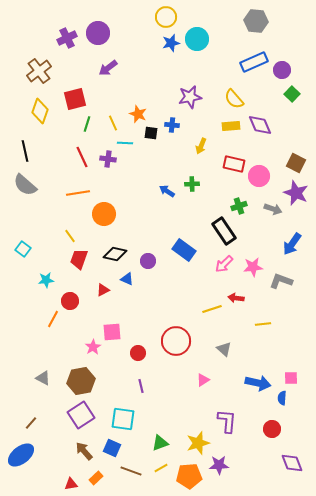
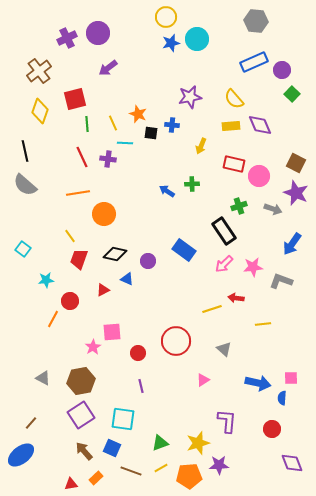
green line at (87, 124): rotated 21 degrees counterclockwise
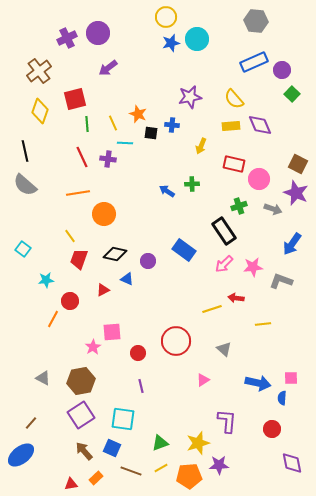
brown square at (296, 163): moved 2 px right, 1 px down
pink circle at (259, 176): moved 3 px down
purple diamond at (292, 463): rotated 10 degrees clockwise
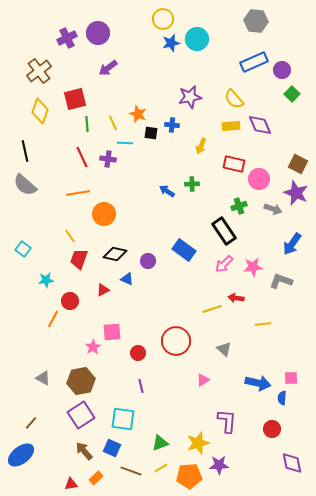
yellow circle at (166, 17): moved 3 px left, 2 px down
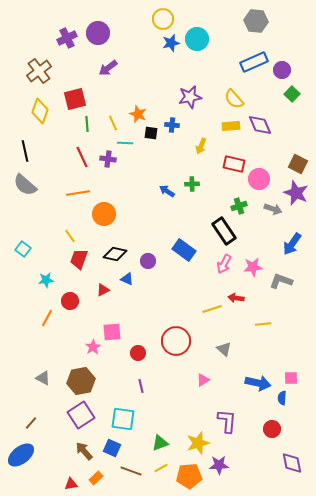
pink arrow at (224, 264): rotated 18 degrees counterclockwise
orange line at (53, 319): moved 6 px left, 1 px up
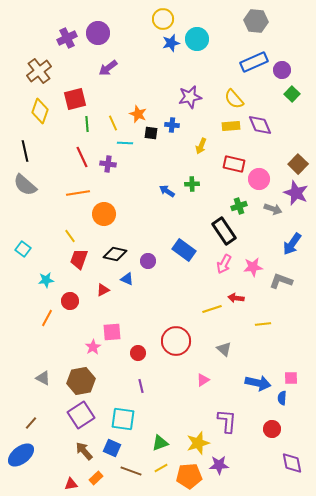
purple cross at (108, 159): moved 5 px down
brown square at (298, 164): rotated 18 degrees clockwise
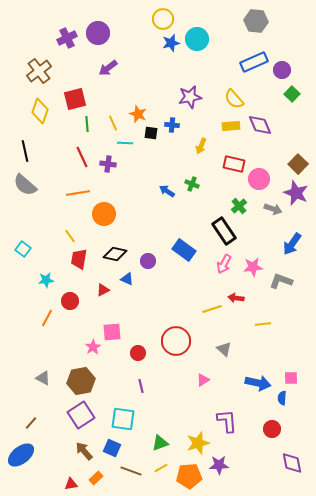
green cross at (192, 184): rotated 24 degrees clockwise
green cross at (239, 206): rotated 21 degrees counterclockwise
red trapezoid at (79, 259): rotated 10 degrees counterclockwise
purple L-shape at (227, 421): rotated 10 degrees counterclockwise
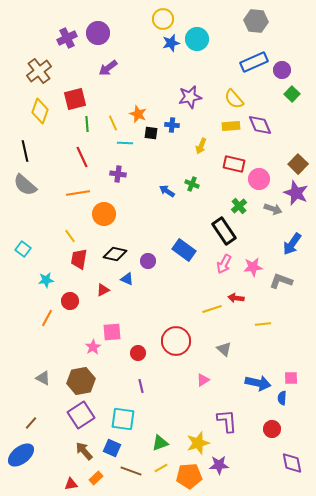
purple cross at (108, 164): moved 10 px right, 10 px down
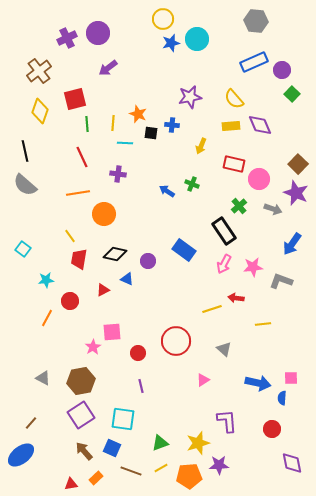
yellow line at (113, 123): rotated 28 degrees clockwise
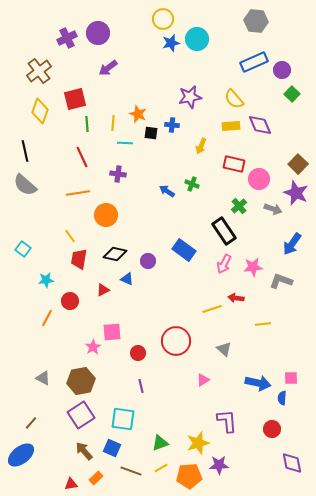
orange circle at (104, 214): moved 2 px right, 1 px down
